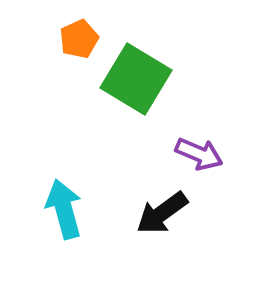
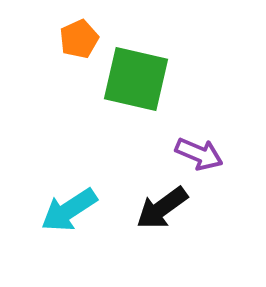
green square: rotated 18 degrees counterclockwise
cyan arrow: moved 5 px right, 1 px down; rotated 108 degrees counterclockwise
black arrow: moved 5 px up
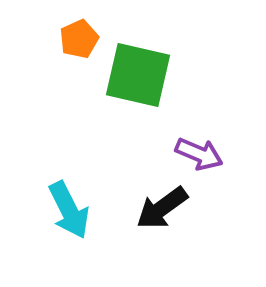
green square: moved 2 px right, 4 px up
cyan arrow: rotated 84 degrees counterclockwise
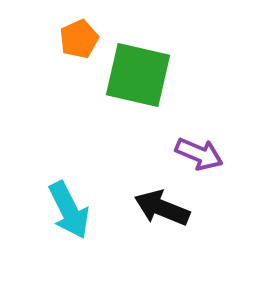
black arrow: rotated 58 degrees clockwise
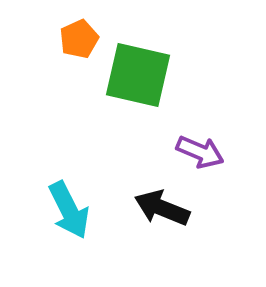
purple arrow: moved 1 px right, 2 px up
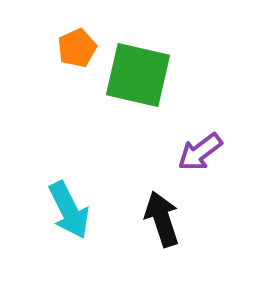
orange pentagon: moved 2 px left, 9 px down
purple arrow: rotated 120 degrees clockwise
black arrow: moved 11 px down; rotated 50 degrees clockwise
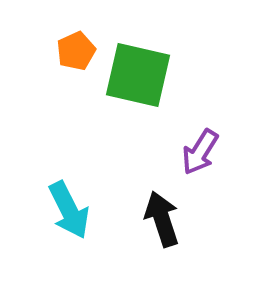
orange pentagon: moved 1 px left, 3 px down
purple arrow: rotated 21 degrees counterclockwise
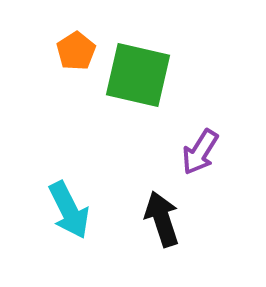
orange pentagon: rotated 9 degrees counterclockwise
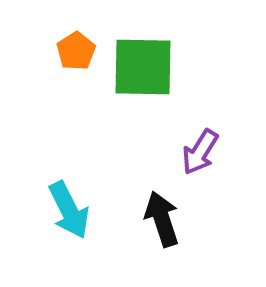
green square: moved 5 px right, 8 px up; rotated 12 degrees counterclockwise
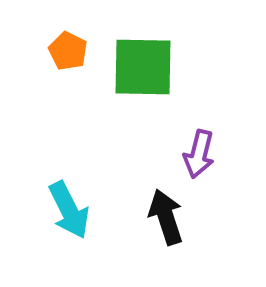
orange pentagon: moved 8 px left; rotated 12 degrees counterclockwise
purple arrow: moved 1 px left, 2 px down; rotated 18 degrees counterclockwise
black arrow: moved 4 px right, 2 px up
